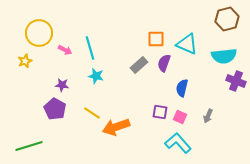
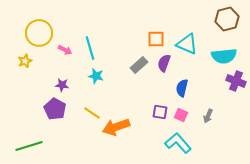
pink square: moved 1 px right, 2 px up
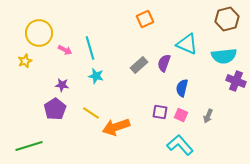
orange square: moved 11 px left, 20 px up; rotated 24 degrees counterclockwise
purple pentagon: rotated 10 degrees clockwise
yellow line: moved 1 px left
cyan L-shape: moved 2 px right, 2 px down
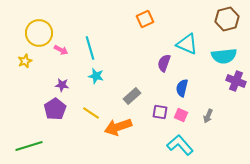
pink arrow: moved 4 px left
gray rectangle: moved 7 px left, 31 px down
orange arrow: moved 2 px right
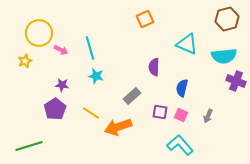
purple semicircle: moved 10 px left, 4 px down; rotated 18 degrees counterclockwise
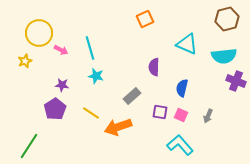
green line: rotated 40 degrees counterclockwise
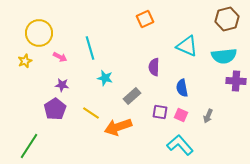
cyan triangle: moved 2 px down
pink arrow: moved 1 px left, 7 px down
cyan star: moved 9 px right, 2 px down
purple cross: rotated 18 degrees counterclockwise
blue semicircle: rotated 24 degrees counterclockwise
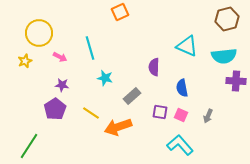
orange square: moved 25 px left, 7 px up
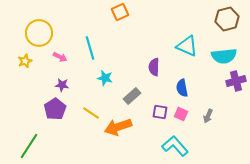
purple cross: rotated 18 degrees counterclockwise
pink square: moved 1 px up
cyan L-shape: moved 5 px left, 1 px down
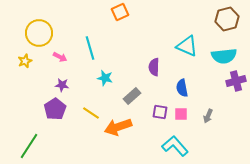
pink square: rotated 24 degrees counterclockwise
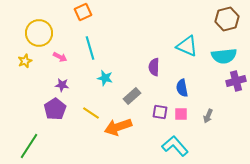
orange square: moved 37 px left
